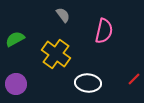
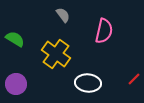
green semicircle: rotated 60 degrees clockwise
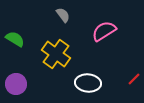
pink semicircle: rotated 135 degrees counterclockwise
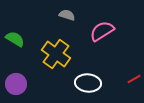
gray semicircle: moved 4 px right; rotated 35 degrees counterclockwise
pink semicircle: moved 2 px left
red line: rotated 16 degrees clockwise
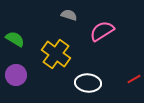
gray semicircle: moved 2 px right
purple circle: moved 9 px up
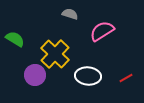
gray semicircle: moved 1 px right, 1 px up
yellow cross: moved 1 px left; rotated 8 degrees clockwise
purple circle: moved 19 px right
red line: moved 8 px left, 1 px up
white ellipse: moved 7 px up
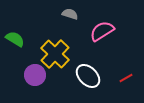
white ellipse: rotated 40 degrees clockwise
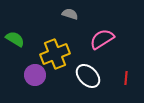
pink semicircle: moved 8 px down
yellow cross: rotated 24 degrees clockwise
red line: rotated 56 degrees counterclockwise
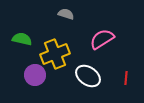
gray semicircle: moved 4 px left
green semicircle: moved 7 px right; rotated 18 degrees counterclockwise
white ellipse: rotated 10 degrees counterclockwise
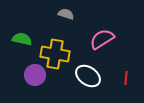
yellow cross: rotated 32 degrees clockwise
